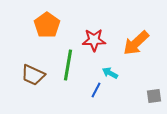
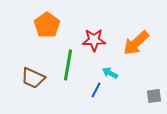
brown trapezoid: moved 3 px down
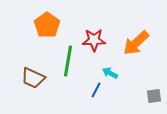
green line: moved 4 px up
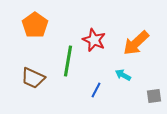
orange pentagon: moved 12 px left
red star: rotated 25 degrees clockwise
cyan arrow: moved 13 px right, 2 px down
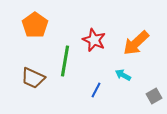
green line: moved 3 px left
gray square: rotated 21 degrees counterclockwise
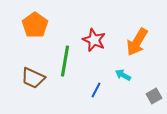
orange arrow: moved 1 px right, 1 px up; rotated 16 degrees counterclockwise
